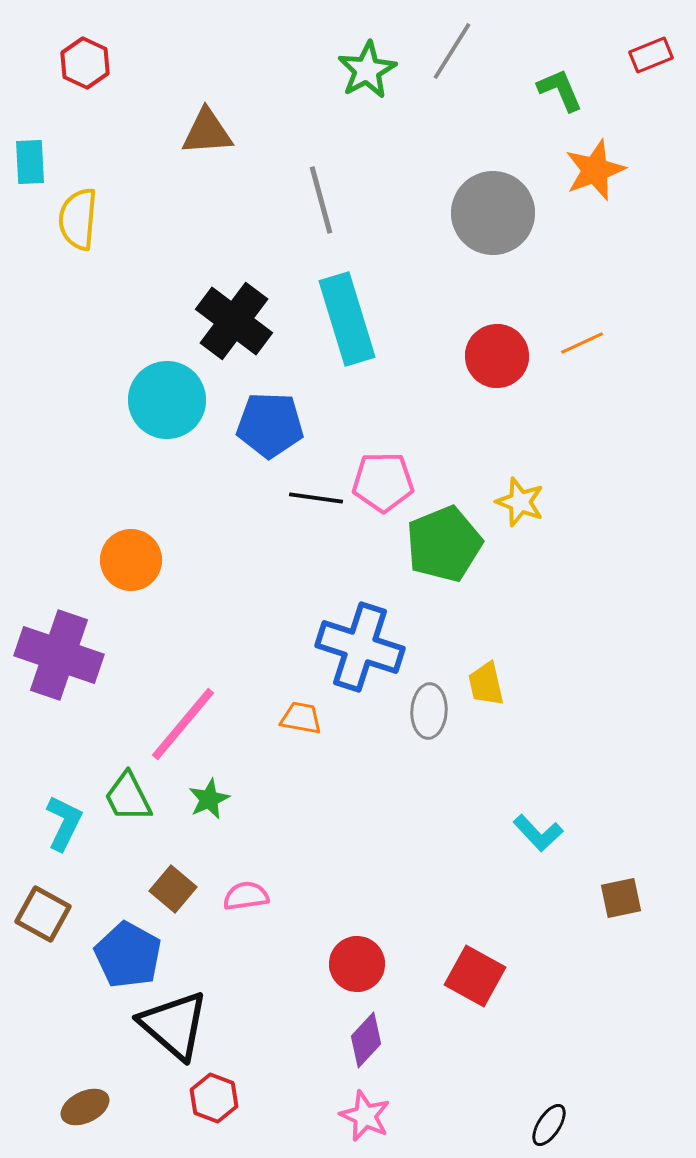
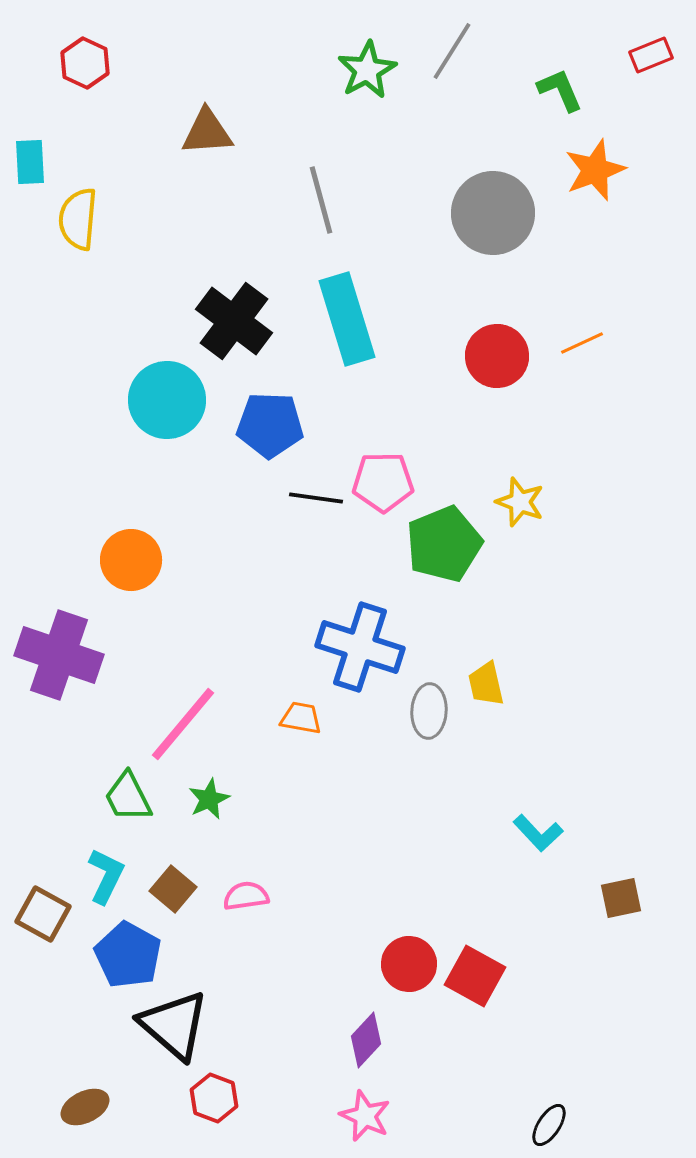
cyan L-shape at (64, 823): moved 42 px right, 53 px down
red circle at (357, 964): moved 52 px right
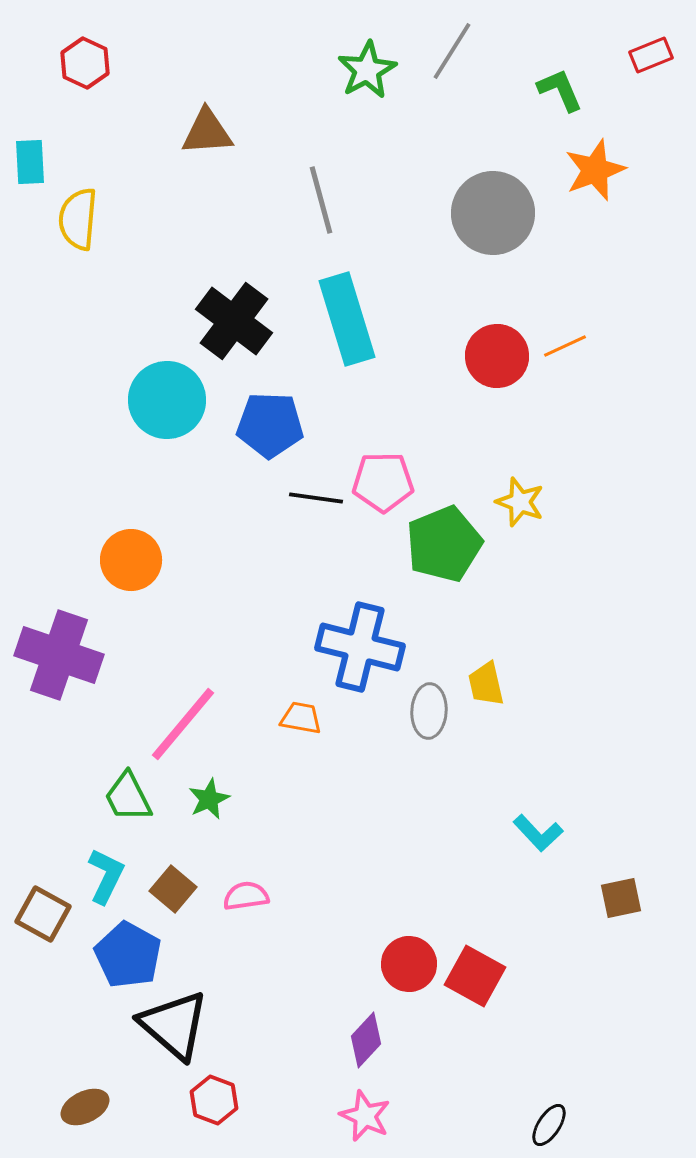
orange line at (582, 343): moved 17 px left, 3 px down
blue cross at (360, 647): rotated 4 degrees counterclockwise
red hexagon at (214, 1098): moved 2 px down
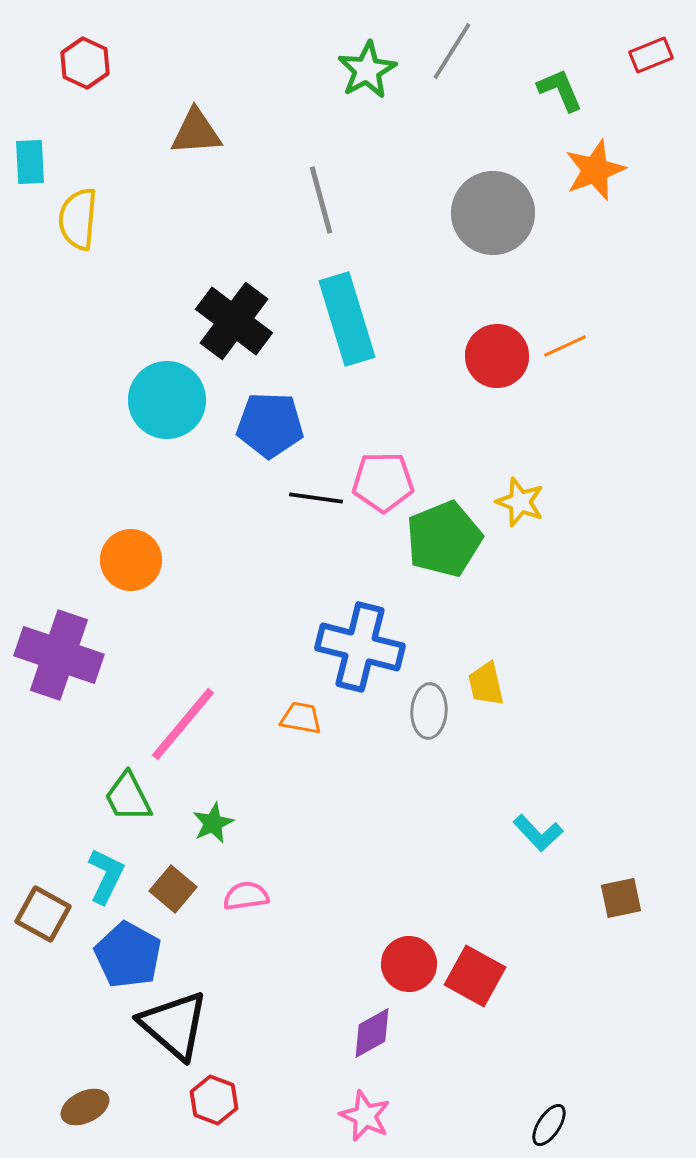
brown triangle at (207, 132): moved 11 px left
green pentagon at (444, 544): moved 5 px up
green star at (209, 799): moved 4 px right, 24 px down
purple diamond at (366, 1040): moved 6 px right, 7 px up; rotated 18 degrees clockwise
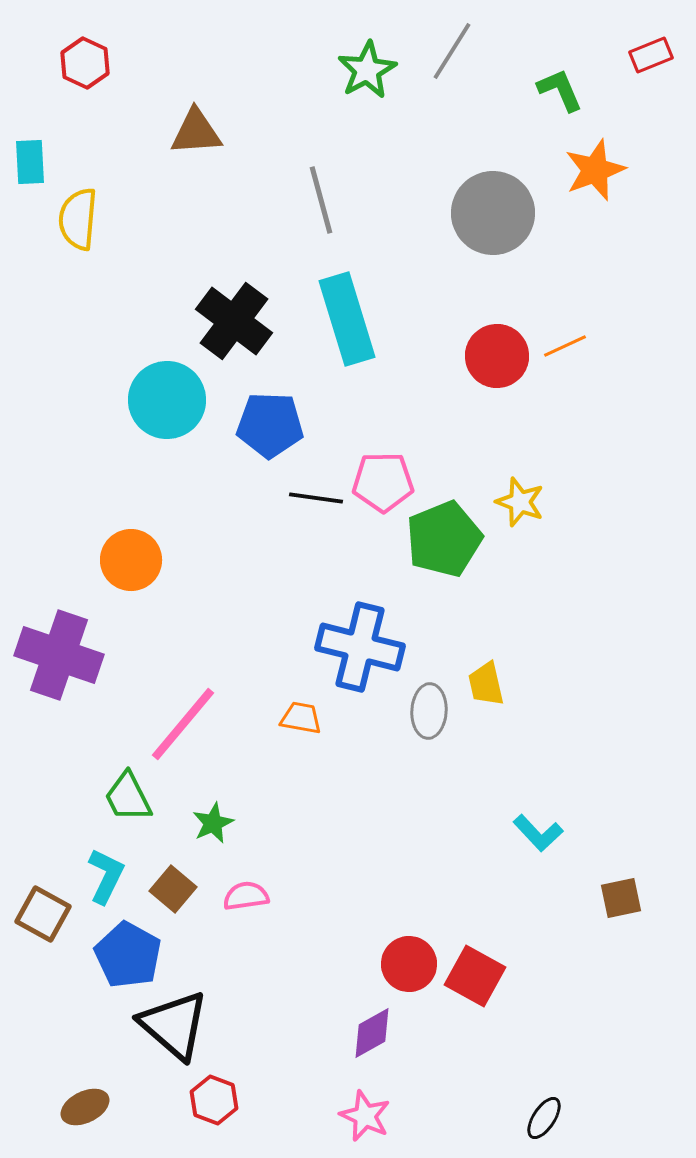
black ellipse at (549, 1125): moved 5 px left, 7 px up
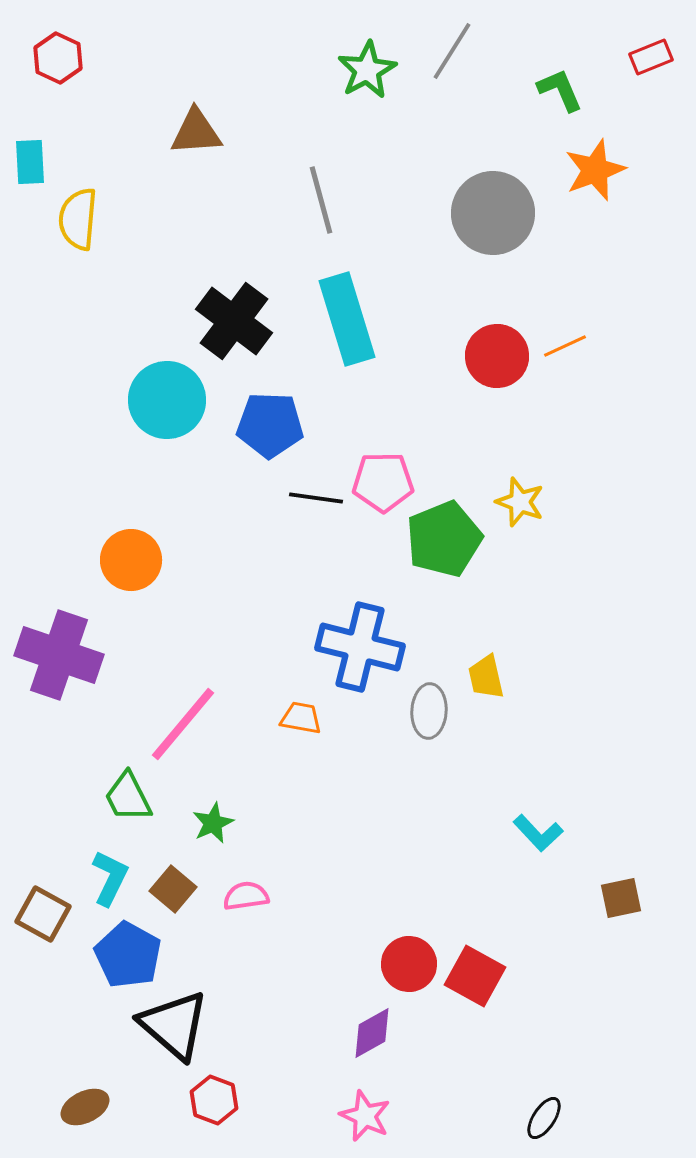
red rectangle at (651, 55): moved 2 px down
red hexagon at (85, 63): moved 27 px left, 5 px up
yellow trapezoid at (486, 684): moved 7 px up
cyan L-shape at (106, 876): moved 4 px right, 2 px down
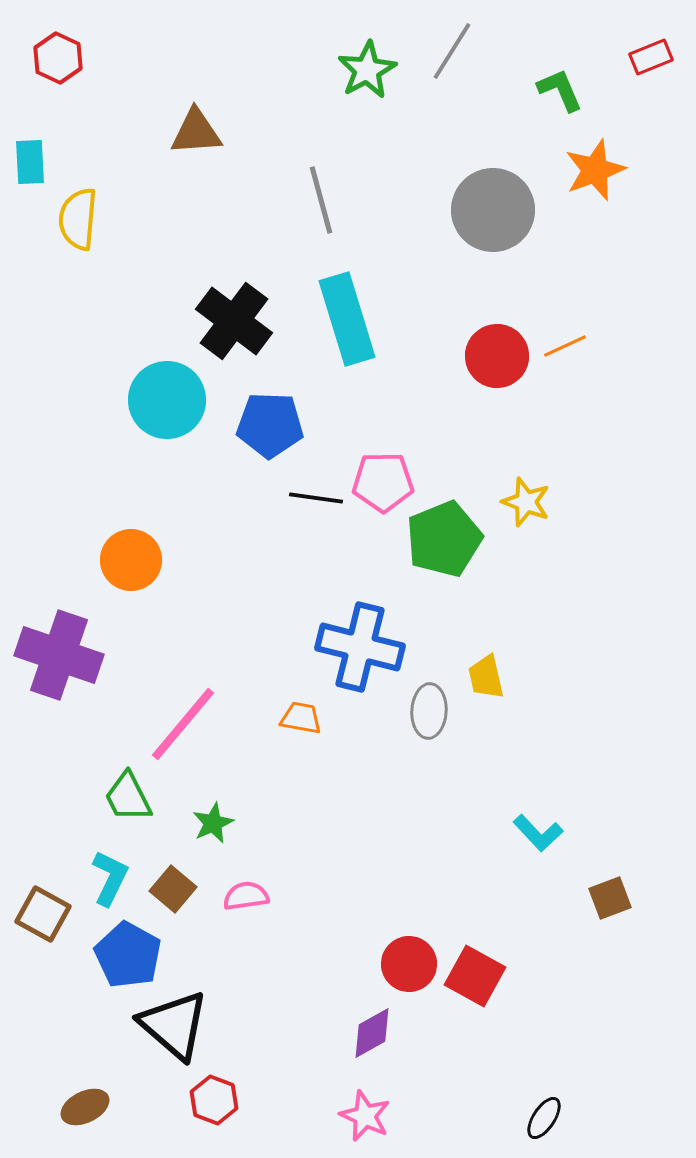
gray circle at (493, 213): moved 3 px up
yellow star at (520, 502): moved 6 px right
brown square at (621, 898): moved 11 px left; rotated 9 degrees counterclockwise
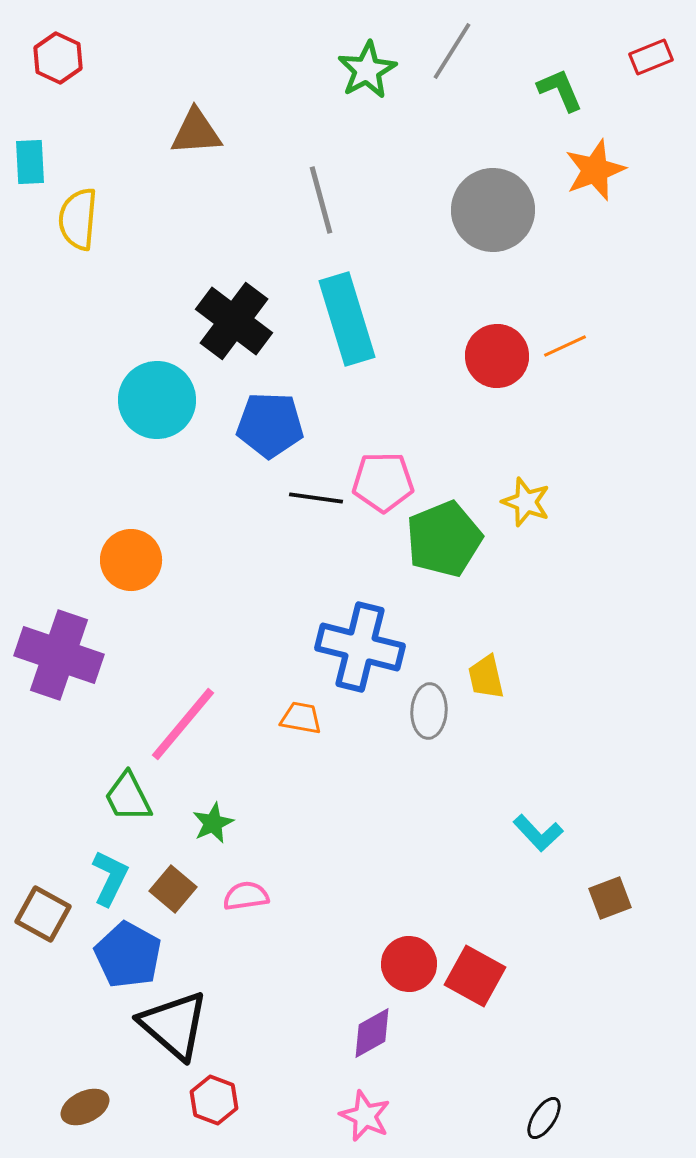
cyan circle at (167, 400): moved 10 px left
